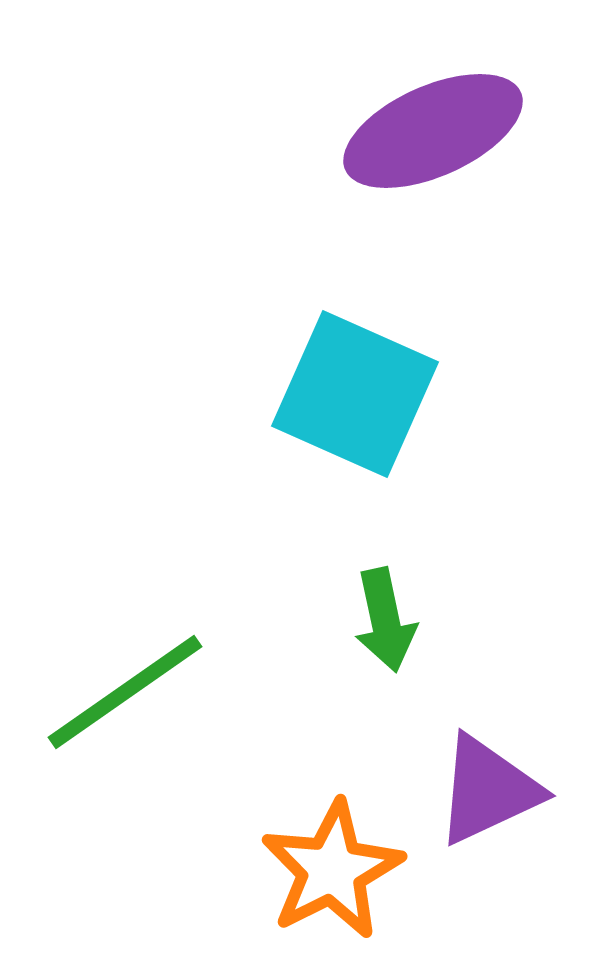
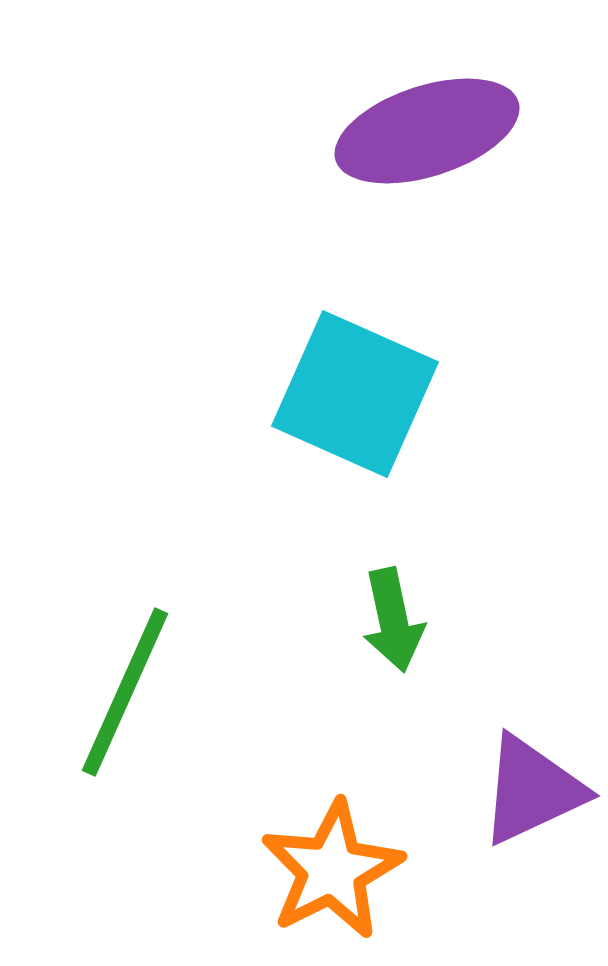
purple ellipse: moved 6 px left; rotated 6 degrees clockwise
green arrow: moved 8 px right
green line: rotated 31 degrees counterclockwise
purple triangle: moved 44 px right
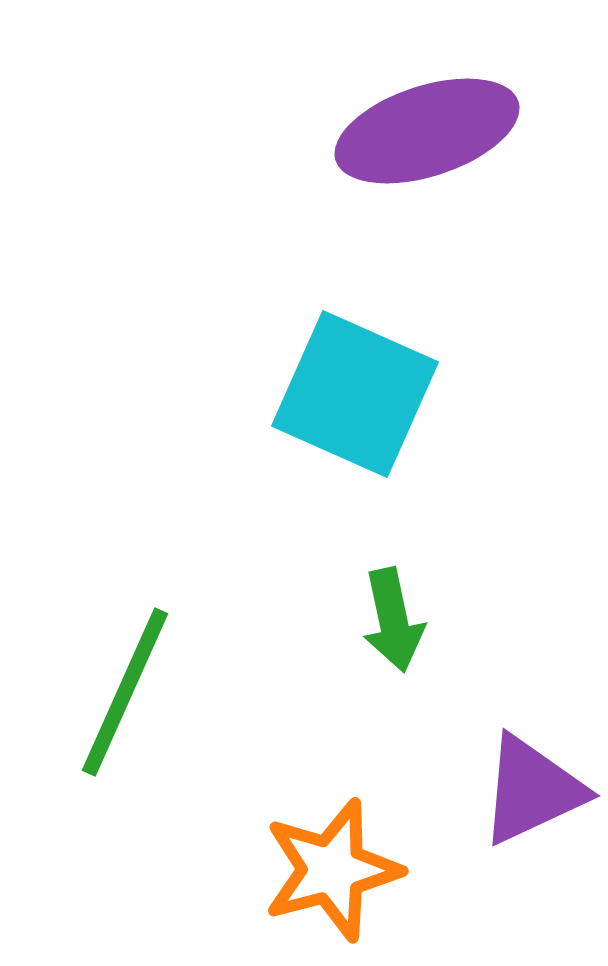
orange star: rotated 12 degrees clockwise
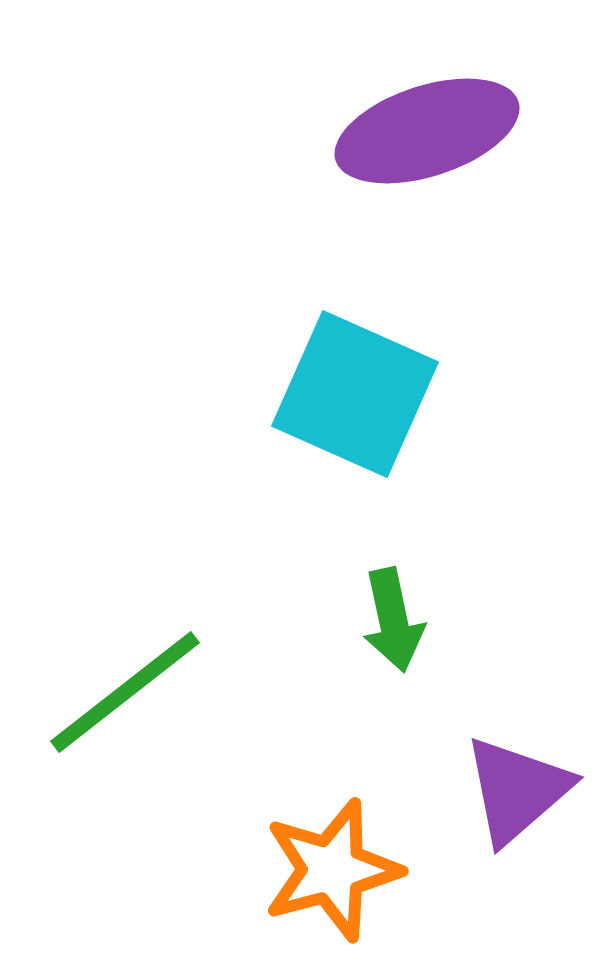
green line: rotated 28 degrees clockwise
purple triangle: moved 15 px left; rotated 16 degrees counterclockwise
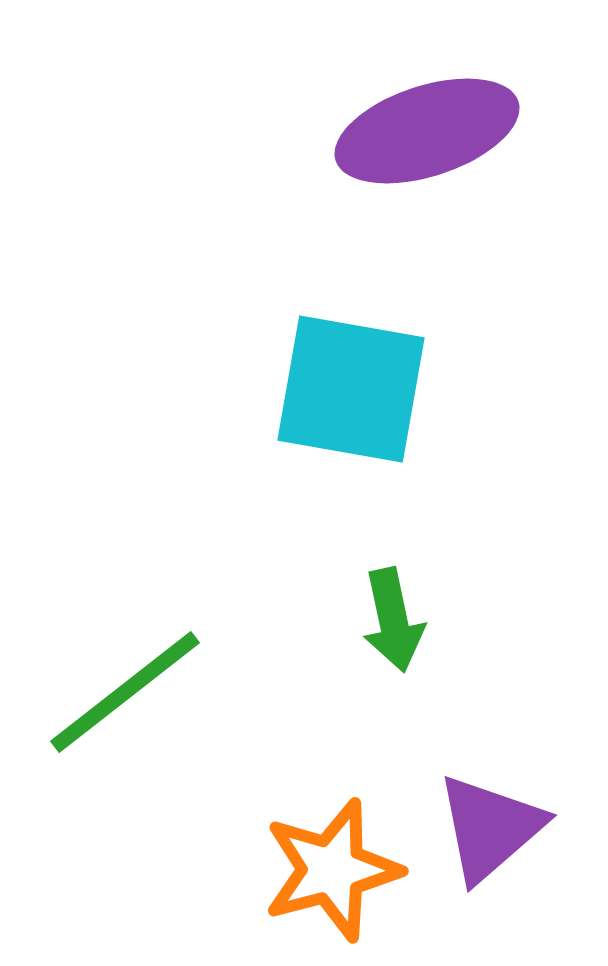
cyan square: moved 4 px left, 5 px up; rotated 14 degrees counterclockwise
purple triangle: moved 27 px left, 38 px down
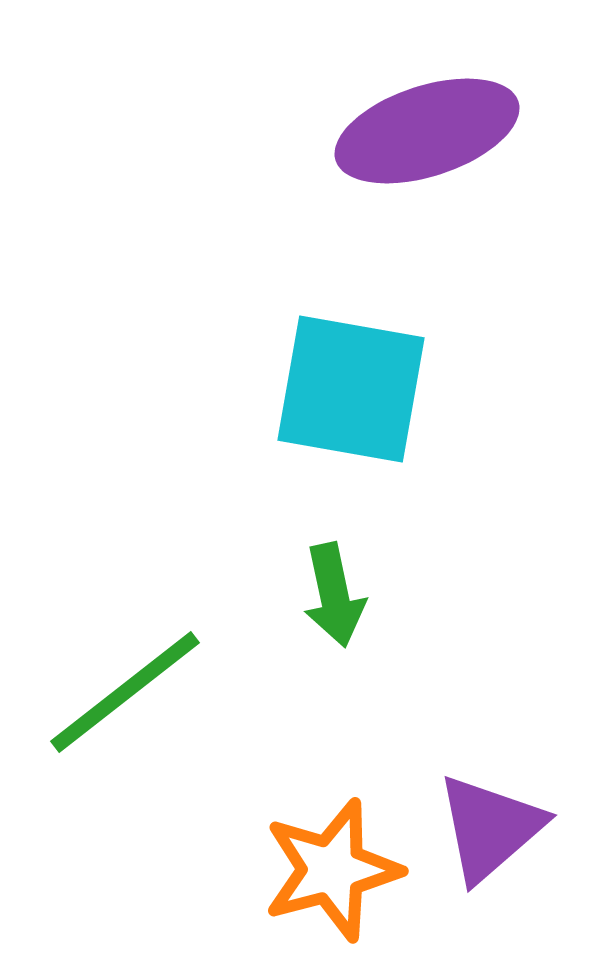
green arrow: moved 59 px left, 25 px up
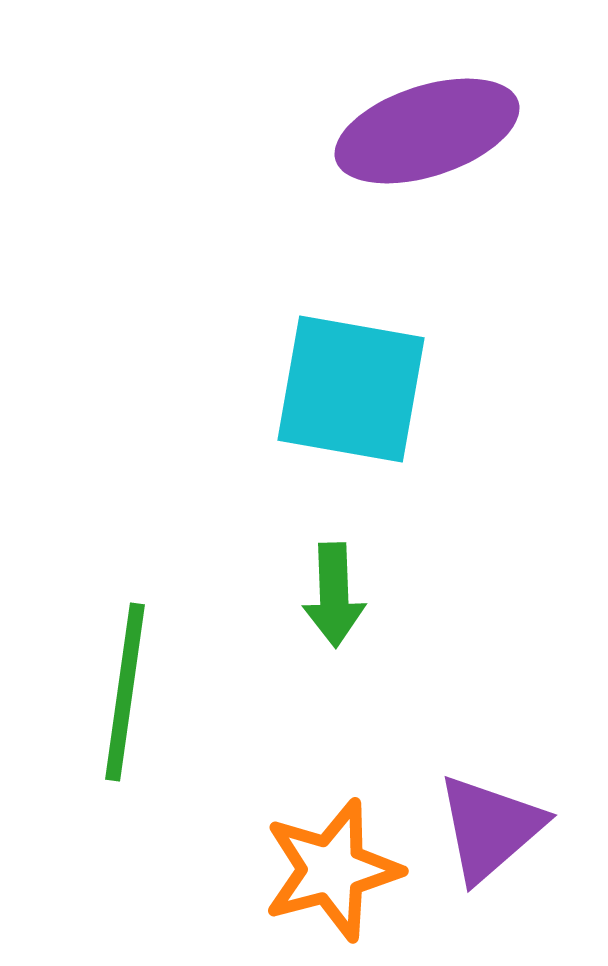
green arrow: rotated 10 degrees clockwise
green line: rotated 44 degrees counterclockwise
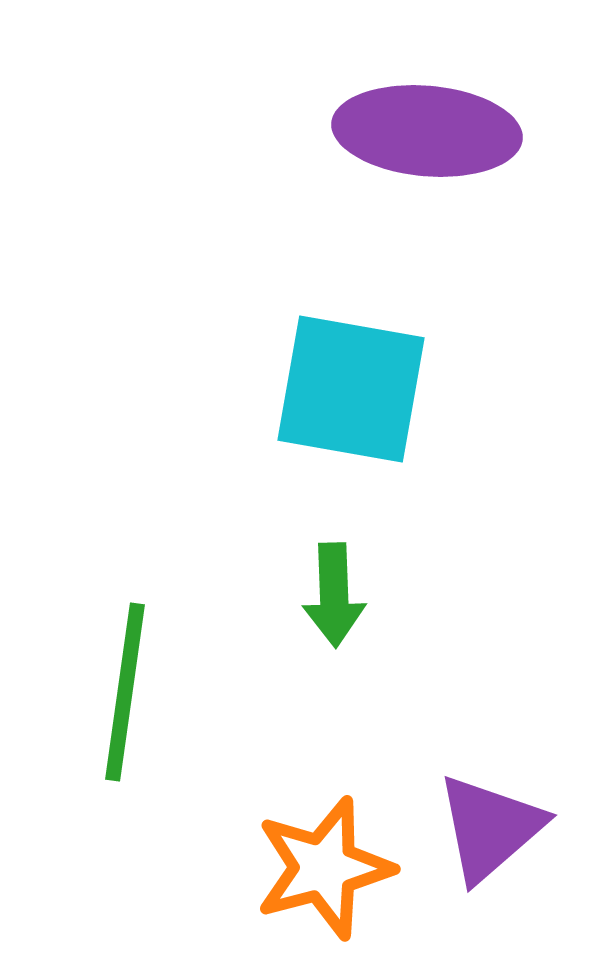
purple ellipse: rotated 23 degrees clockwise
orange star: moved 8 px left, 2 px up
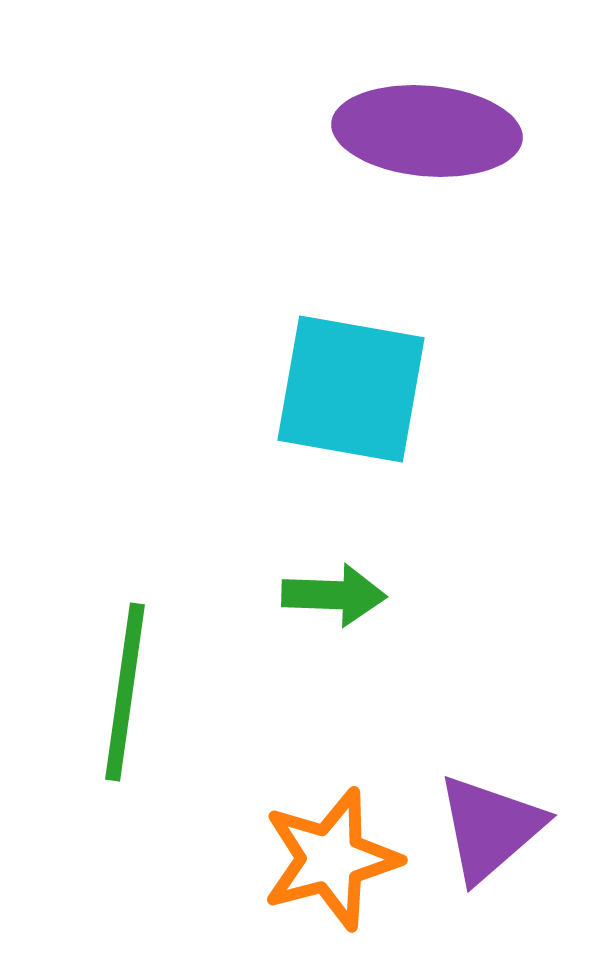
green arrow: rotated 86 degrees counterclockwise
orange star: moved 7 px right, 9 px up
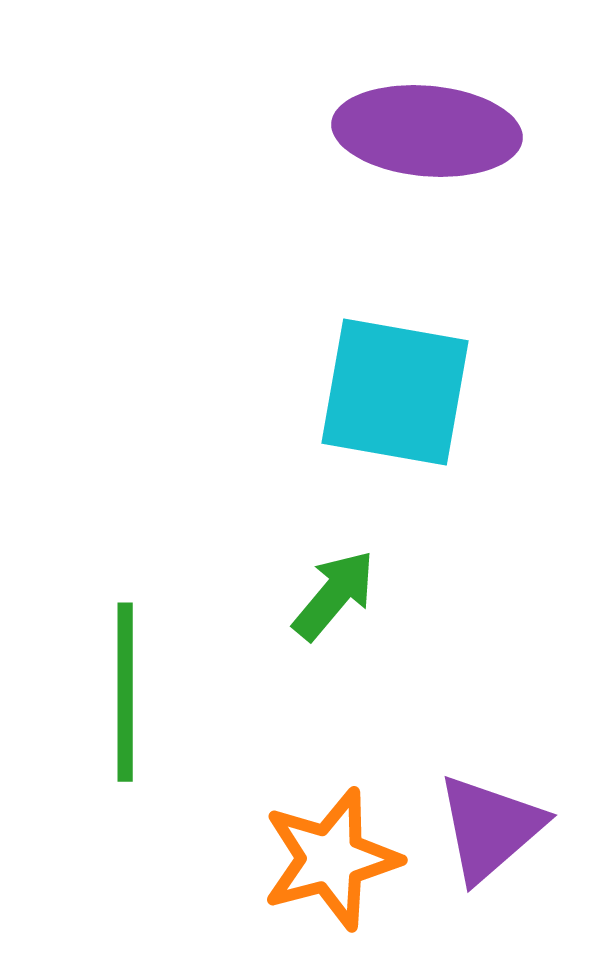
cyan square: moved 44 px right, 3 px down
green arrow: rotated 52 degrees counterclockwise
green line: rotated 8 degrees counterclockwise
